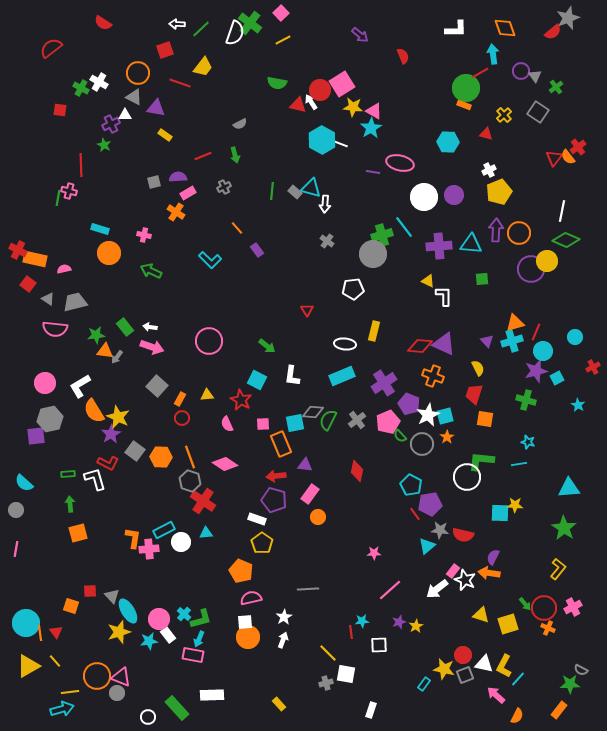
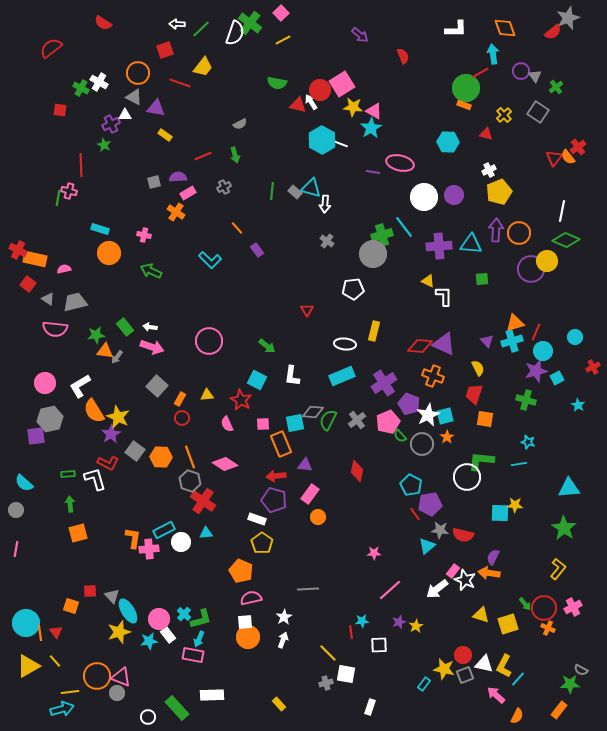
white rectangle at (371, 710): moved 1 px left, 3 px up
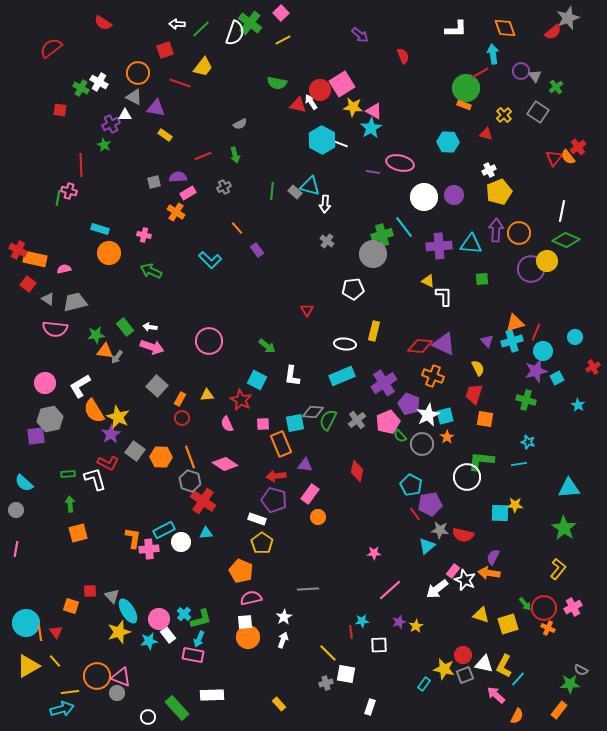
cyan triangle at (311, 188): moved 1 px left, 2 px up
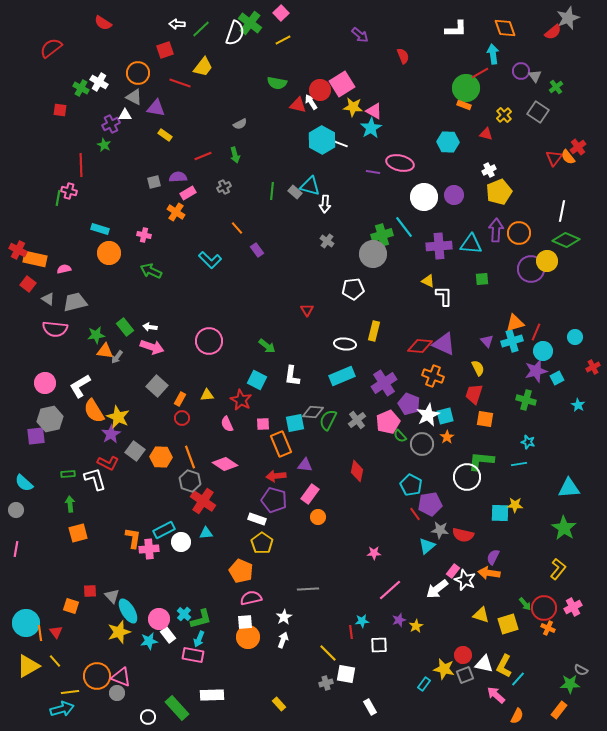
purple star at (399, 622): moved 2 px up
white rectangle at (370, 707): rotated 49 degrees counterclockwise
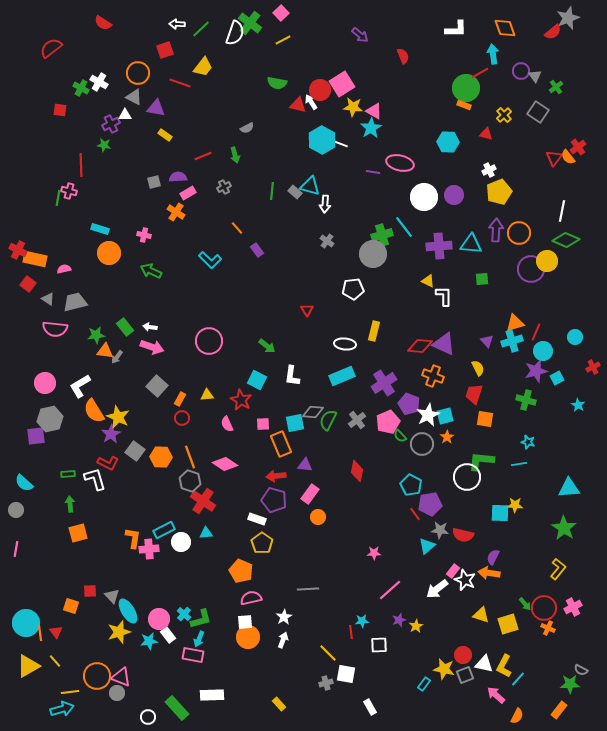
gray semicircle at (240, 124): moved 7 px right, 4 px down
green star at (104, 145): rotated 16 degrees counterclockwise
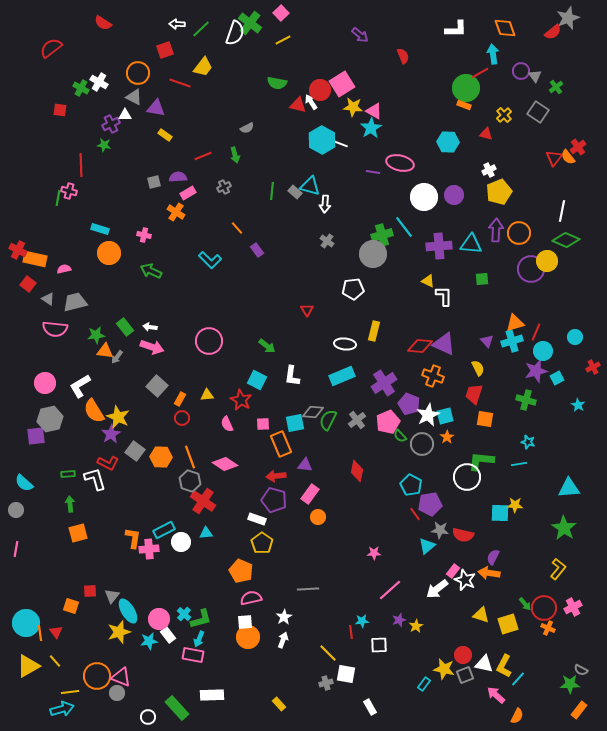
gray triangle at (112, 596): rotated 21 degrees clockwise
orange rectangle at (559, 710): moved 20 px right
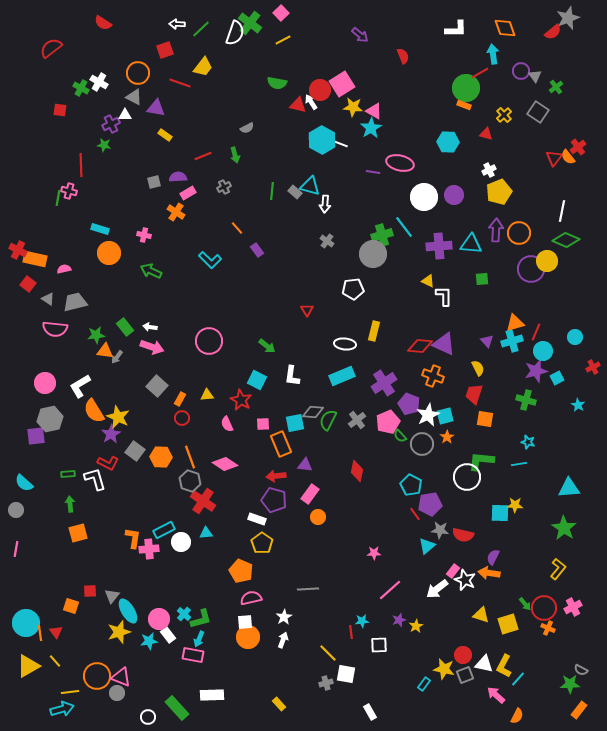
white rectangle at (370, 707): moved 5 px down
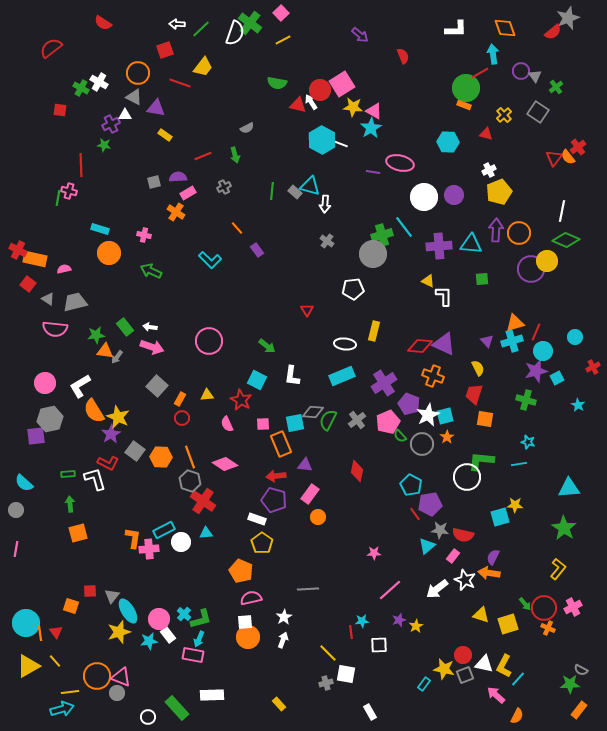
cyan square at (500, 513): moved 4 px down; rotated 18 degrees counterclockwise
pink rectangle at (453, 571): moved 15 px up
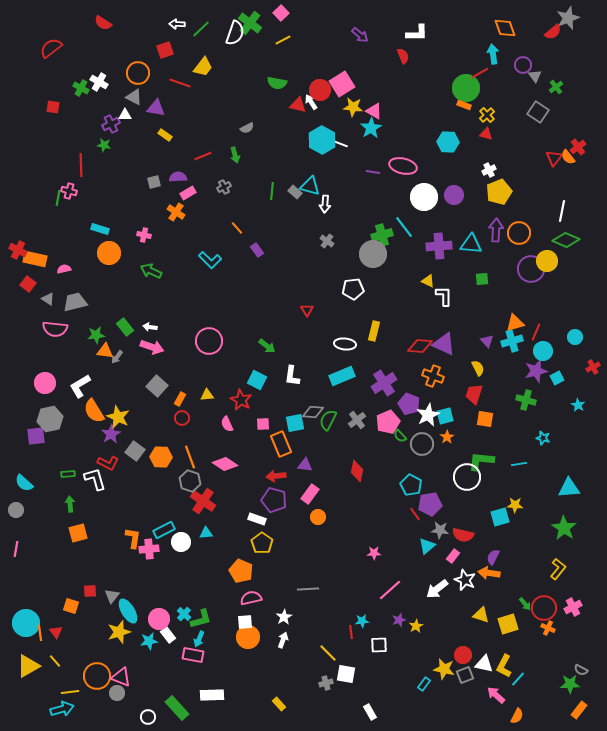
white L-shape at (456, 29): moved 39 px left, 4 px down
purple circle at (521, 71): moved 2 px right, 6 px up
red square at (60, 110): moved 7 px left, 3 px up
yellow cross at (504, 115): moved 17 px left
pink ellipse at (400, 163): moved 3 px right, 3 px down
cyan star at (528, 442): moved 15 px right, 4 px up
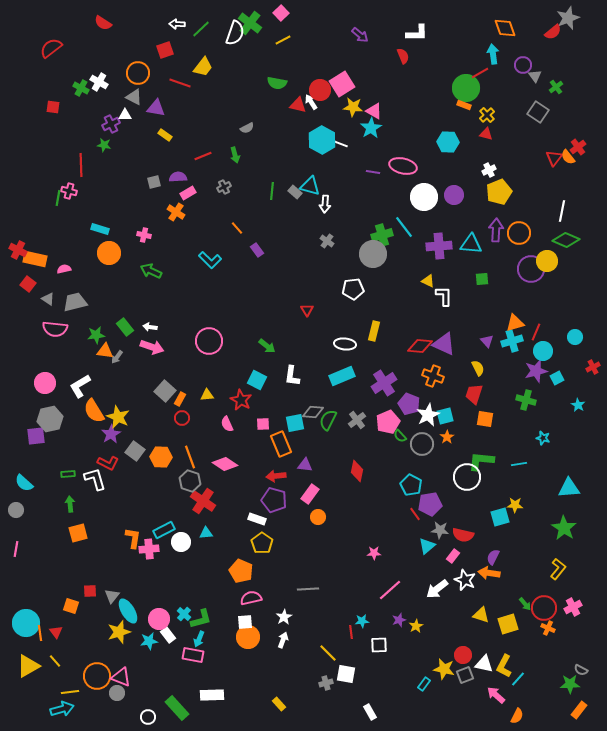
gray square at (157, 386): moved 8 px right, 5 px down
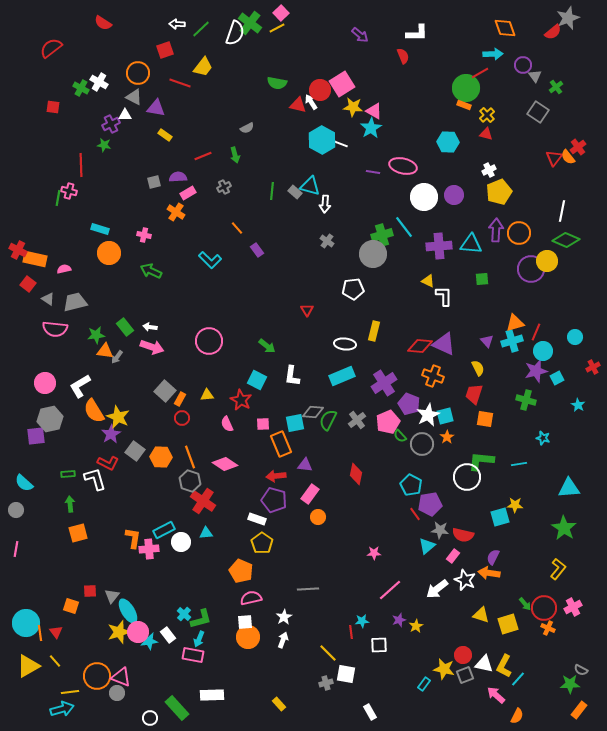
yellow line at (283, 40): moved 6 px left, 12 px up
cyan arrow at (493, 54): rotated 96 degrees clockwise
red diamond at (357, 471): moved 1 px left, 3 px down
pink circle at (159, 619): moved 21 px left, 13 px down
white circle at (148, 717): moved 2 px right, 1 px down
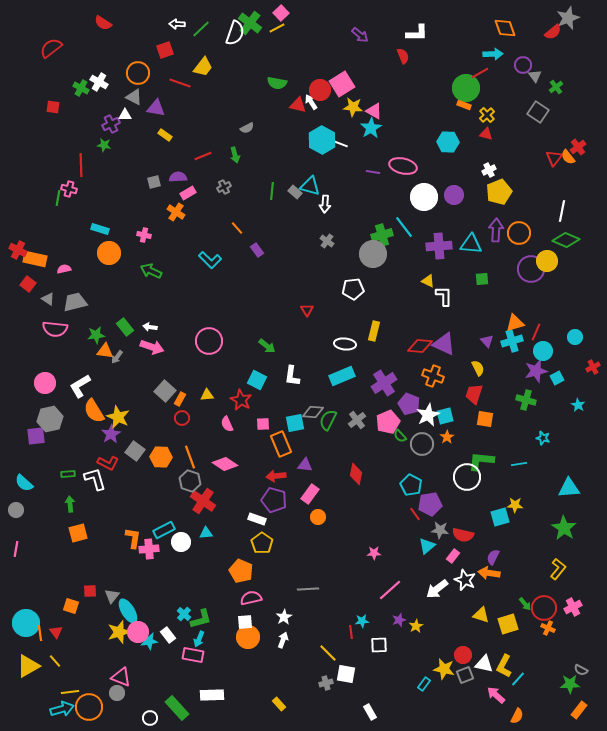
pink cross at (69, 191): moved 2 px up
orange circle at (97, 676): moved 8 px left, 31 px down
